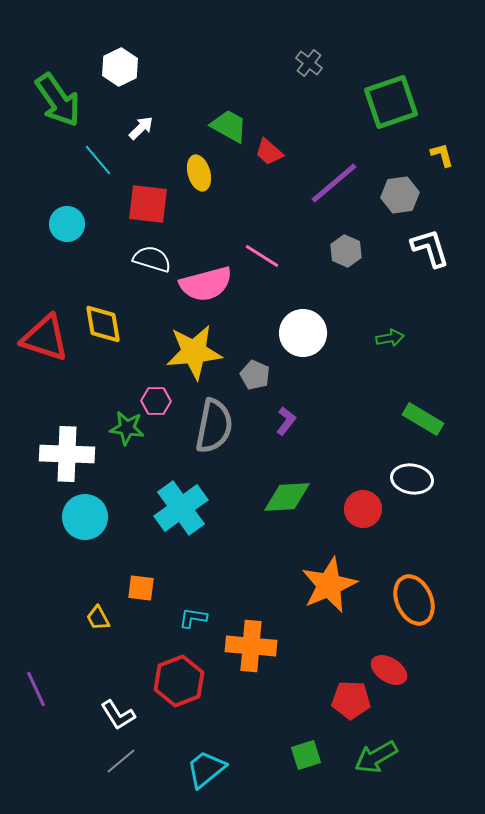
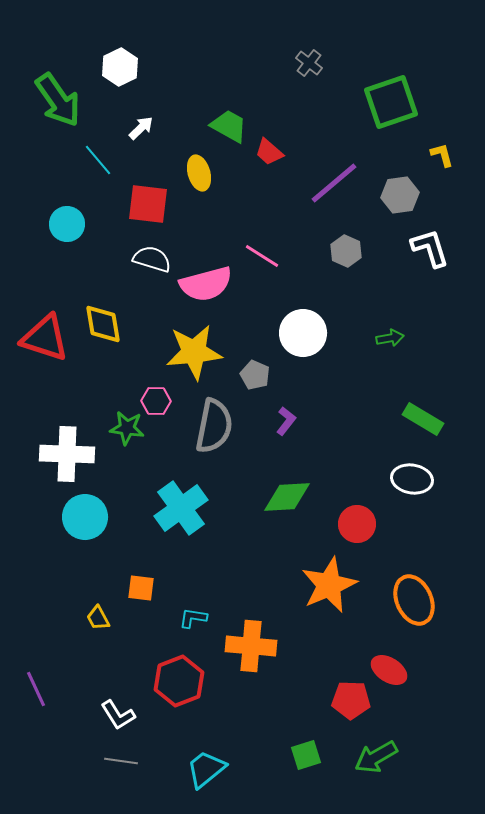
red circle at (363, 509): moved 6 px left, 15 px down
gray line at (121, 761): rotated 48 degrees clockwise
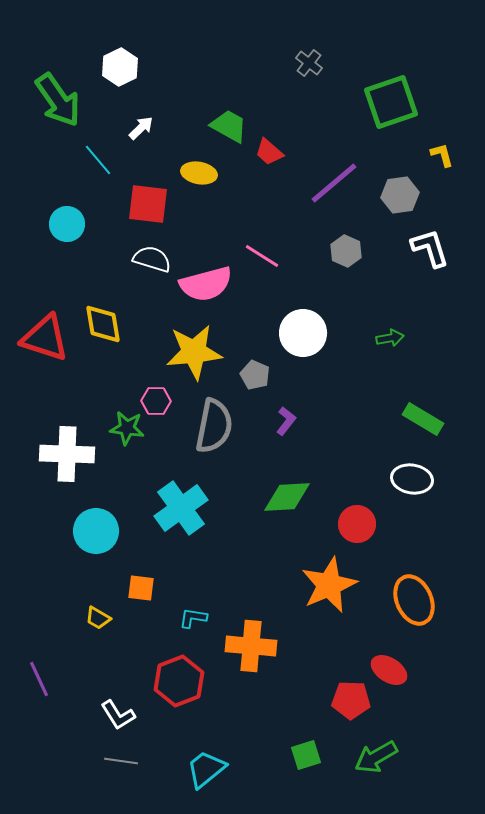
yellow ellipse at (199, 173): rotated 64 degrees counterclockwise
cyan circle at (85, 517): moved 11 px right, 14 px down
yellow trapezoid at (98, 618): rotated 32 degrees counterclockwise
purple line at (36, 689): moved 3 px right, 10 px up
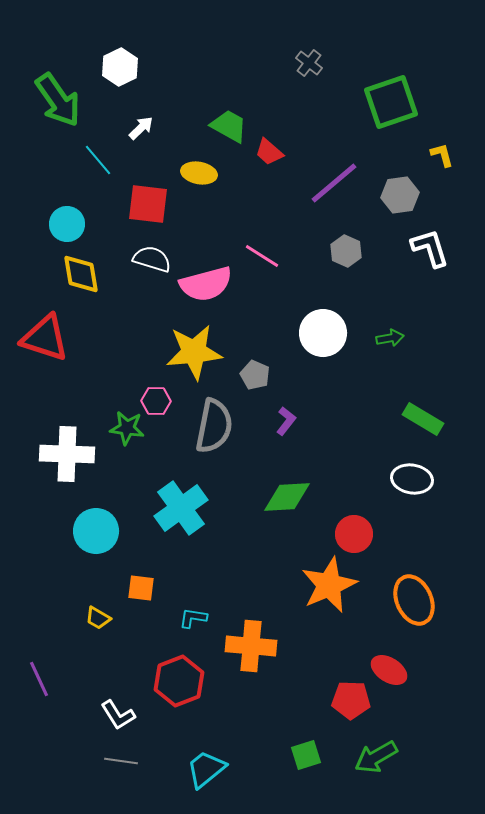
yellow diamond at (103, 324): moved 22 px left, 50 px up
white circle at (303, 333): moved 20 px right
red circle at (357, 524): moved 3 px left, 10 px down
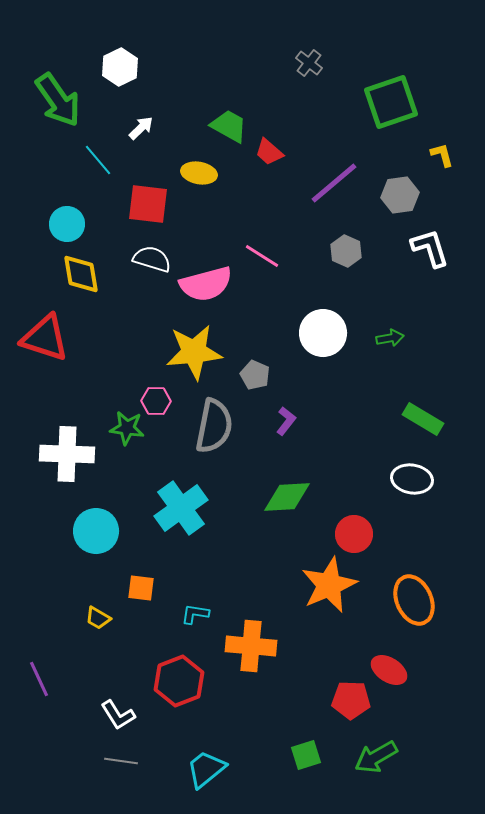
cyan L-shape at (193, 618): moved 2 px right, 4 px up
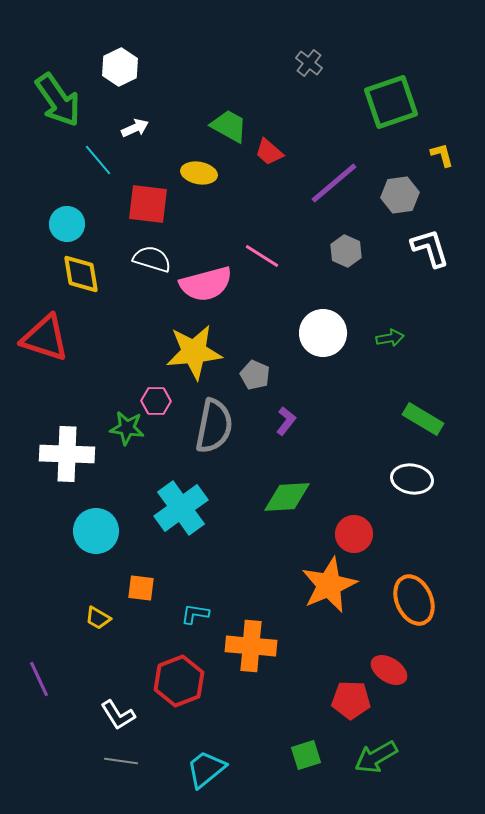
white arrow at (141, 128): moved 6 px left; rotated 20 degrees clockwise
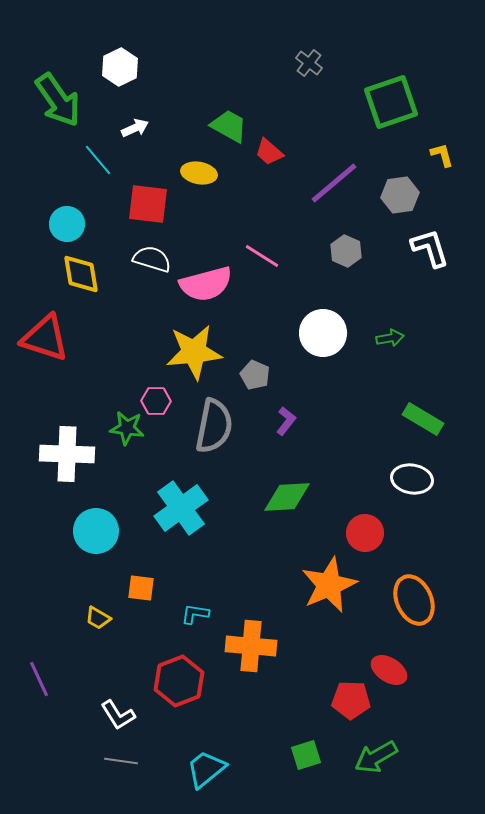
red circle at (354, 534): moved 11 px right, 1 px up
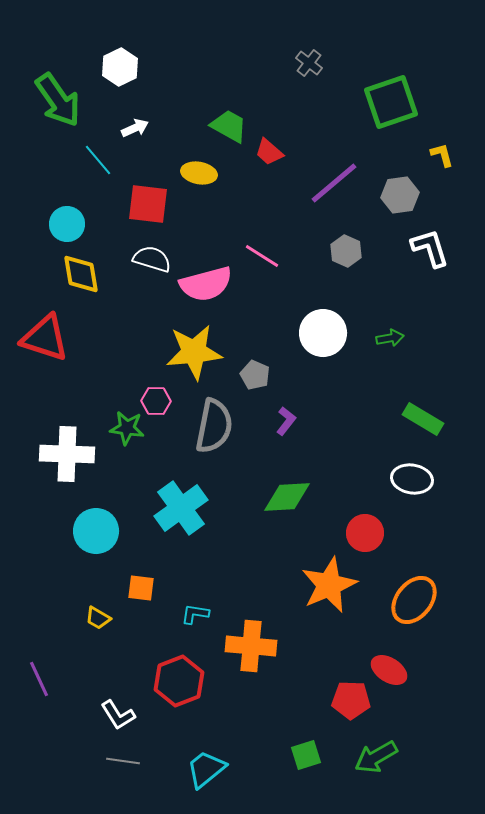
orange ellipse at (414, 600): rotated 63 degrees clockwise
gray line at (121, 761): moved 2 px right
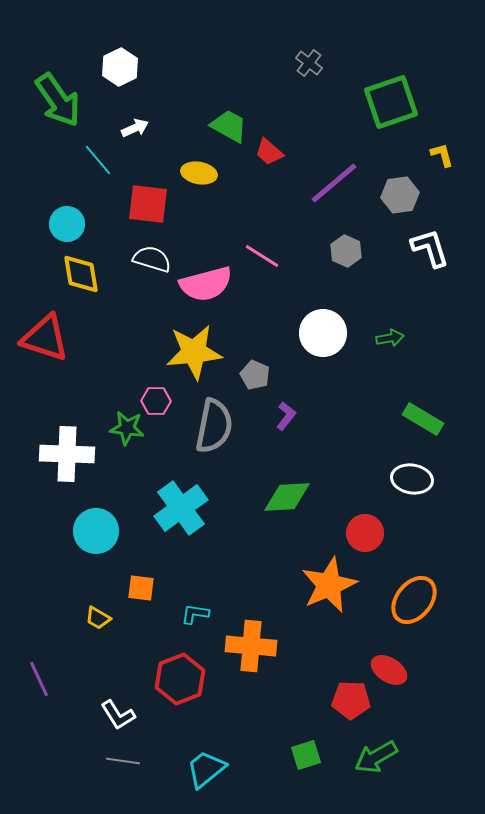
purple L-shape at (286, 421): moved 5 px up
red hexagon at (179, 681): moved 1 px right, 2 px up
